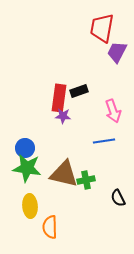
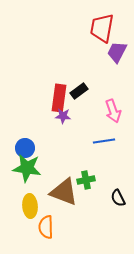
black rectangle: rotated 18 degrees counterclockwise
brown triangle: moved 18 px down; rotated 8 degrees clockwise
orange semicircle: moved 4 px left
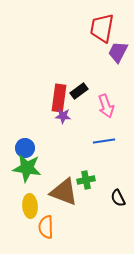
purple trapezoid: moved 1 px right
pink arrow: moved 7 px left, 5 px up
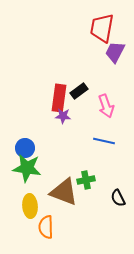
purple trapezoid: moved 3 px left
blue line: rotated 20 degrees clockwise
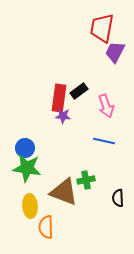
black semicircle: rotated 24 degrees clockwise
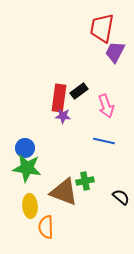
green cross: moved 1 px left, 1 px down
black semicircle: moved 3 px right, 1 px up; rotated 132 degrees clockwise
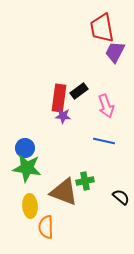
red trapezoid: rotated 20 degrees counterclockwise
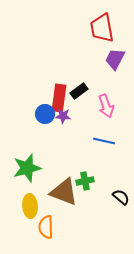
purple trapezoid: moved 7 px down
blue circle: moved 20 px right, 34 px up
green star: rotated 24 degrees counterclockwise
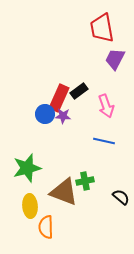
red rectangle: rotated 16 degrees clockwise
